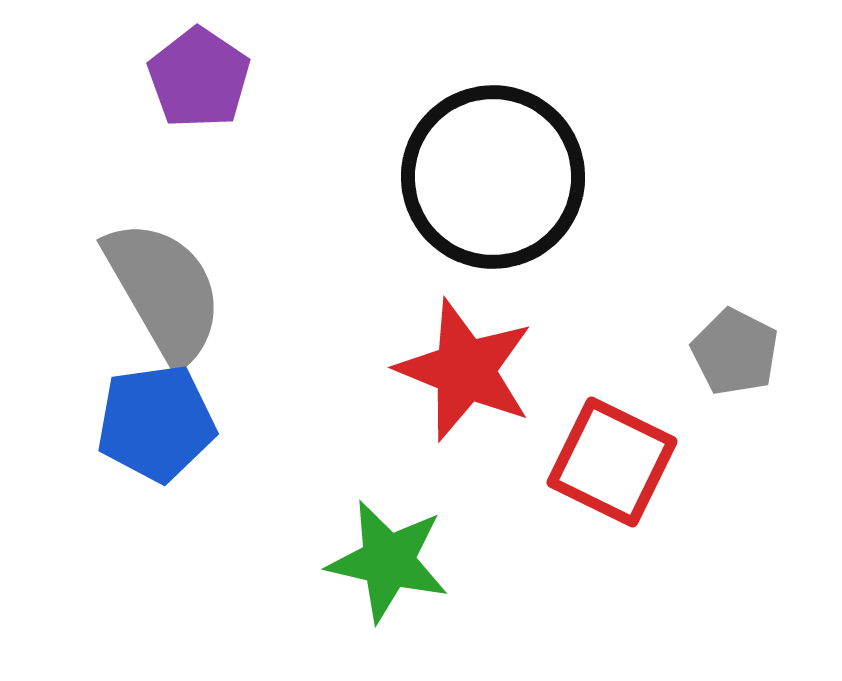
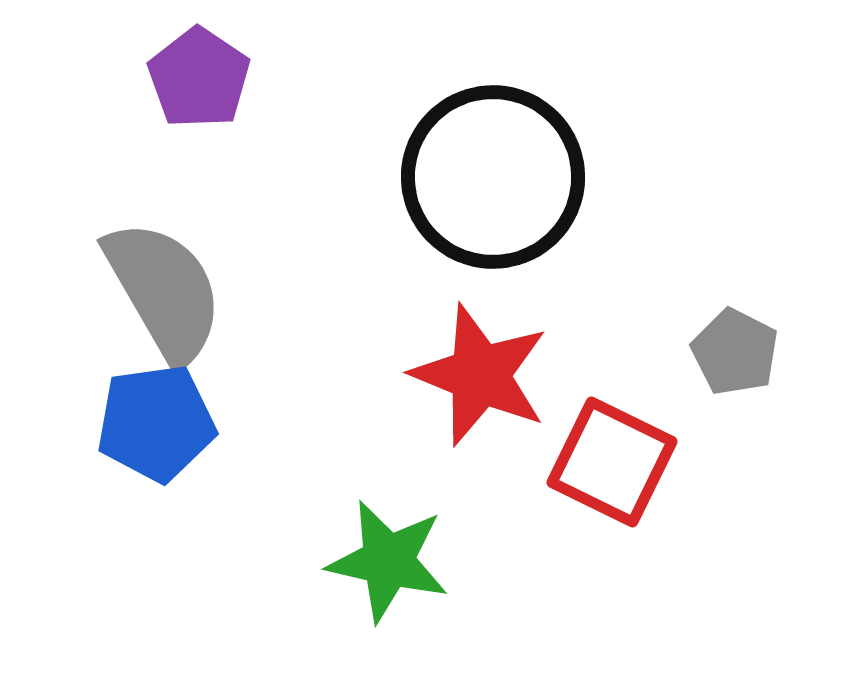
red star: moved 15 px right, 5 px down
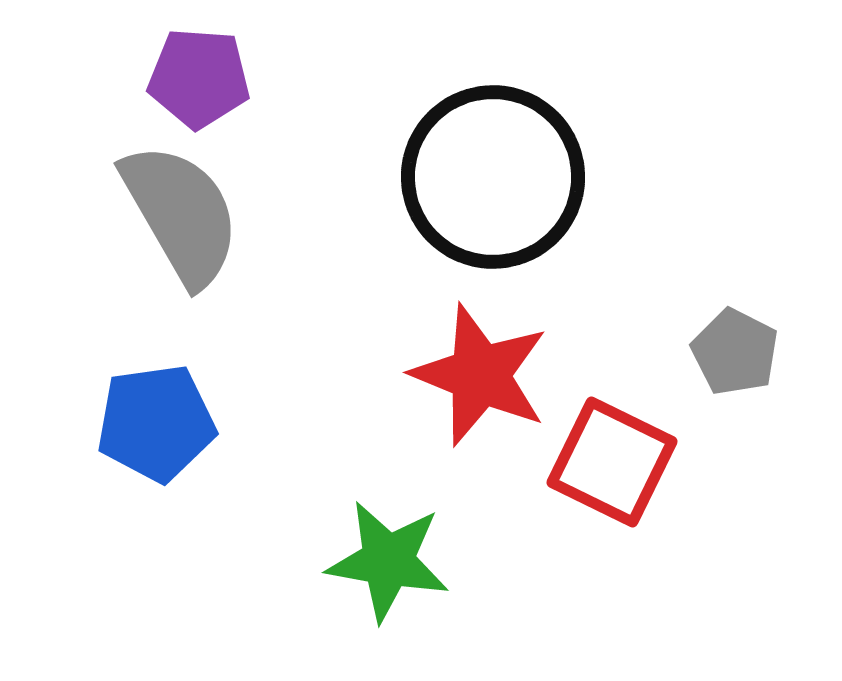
purple pentagon: rotated 30 degrees counterclockwise
gray semicircle: moved 17 px right, 77 px up
green star: rotated 3 degrees counterclockwise
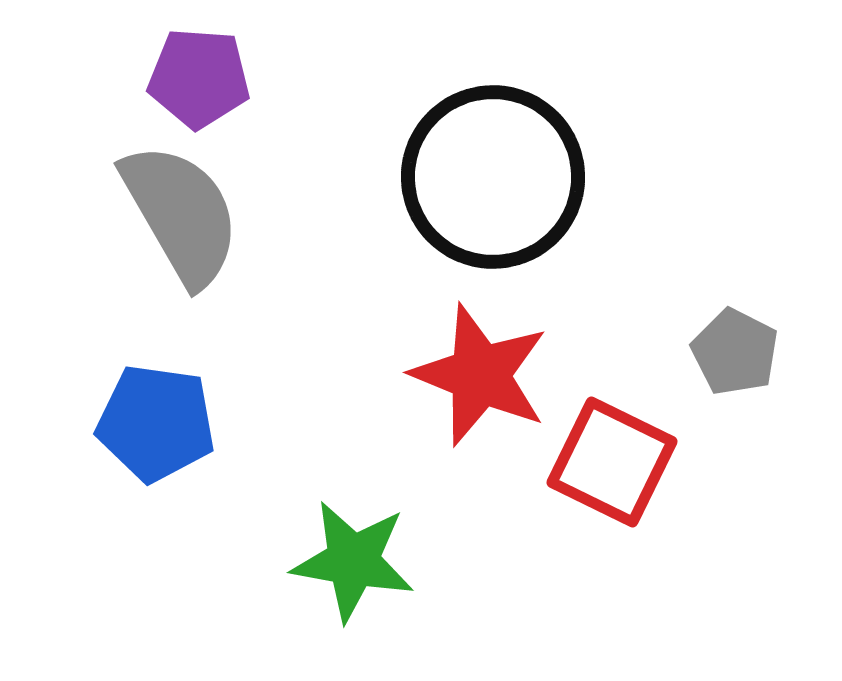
blue pentagon: rotated 16 degrees clockwise
green star: moved 35 px left
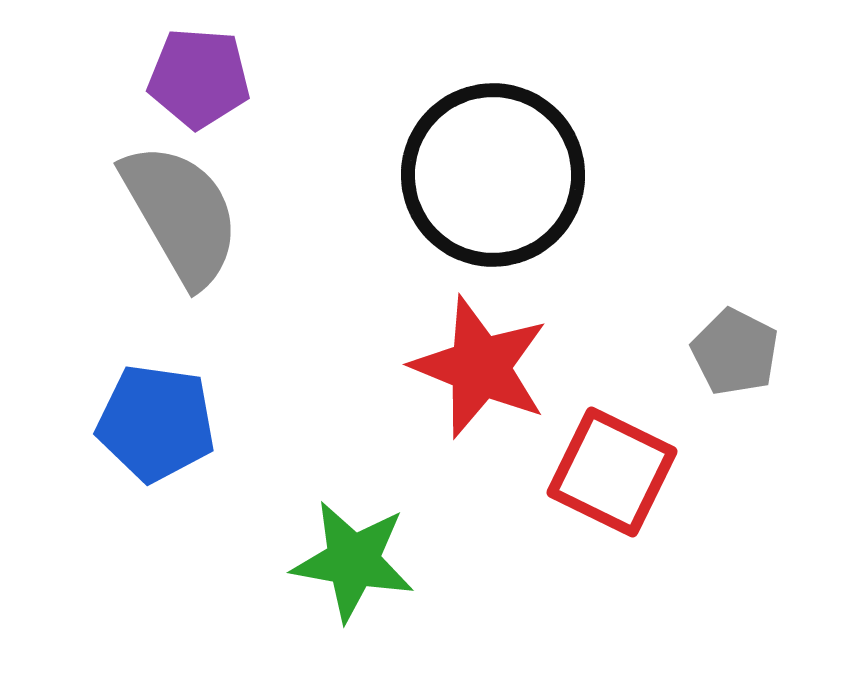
black circle: moved 2 px up
red star: moved 8 px up
red square: moved 10 px down
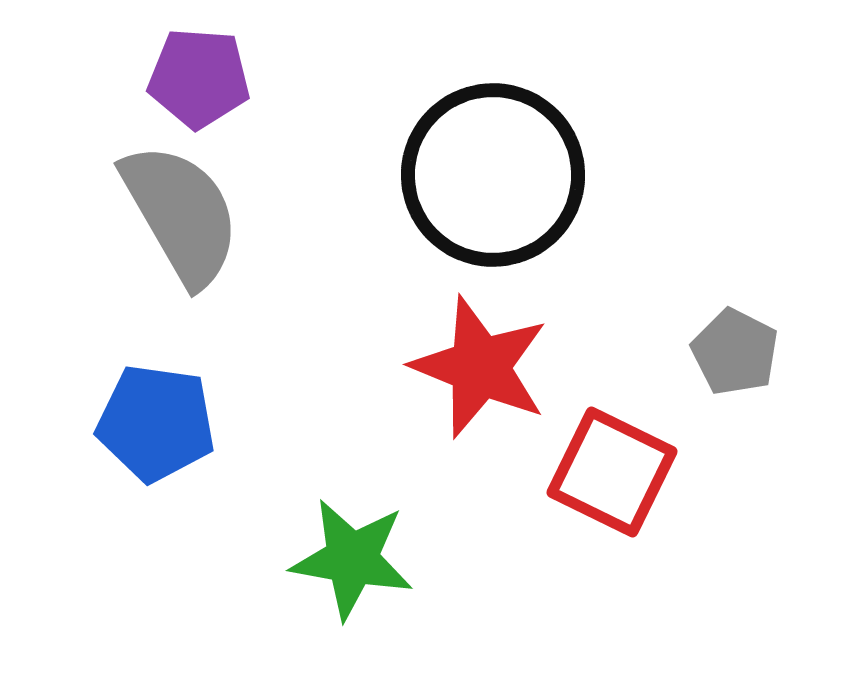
green star: moved 1 px left, 2 px up
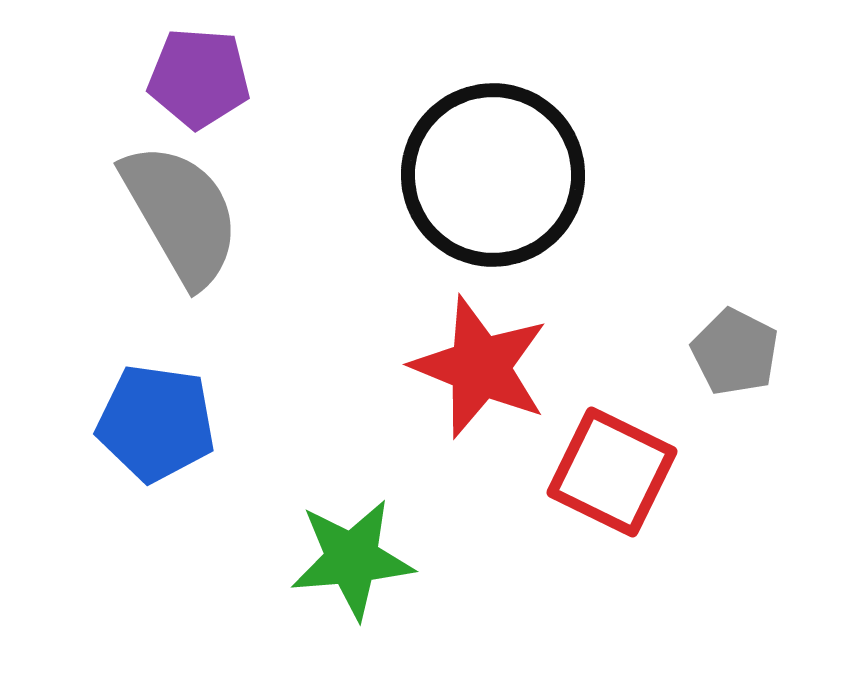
green star: rotated 15 degrees counterclockwise
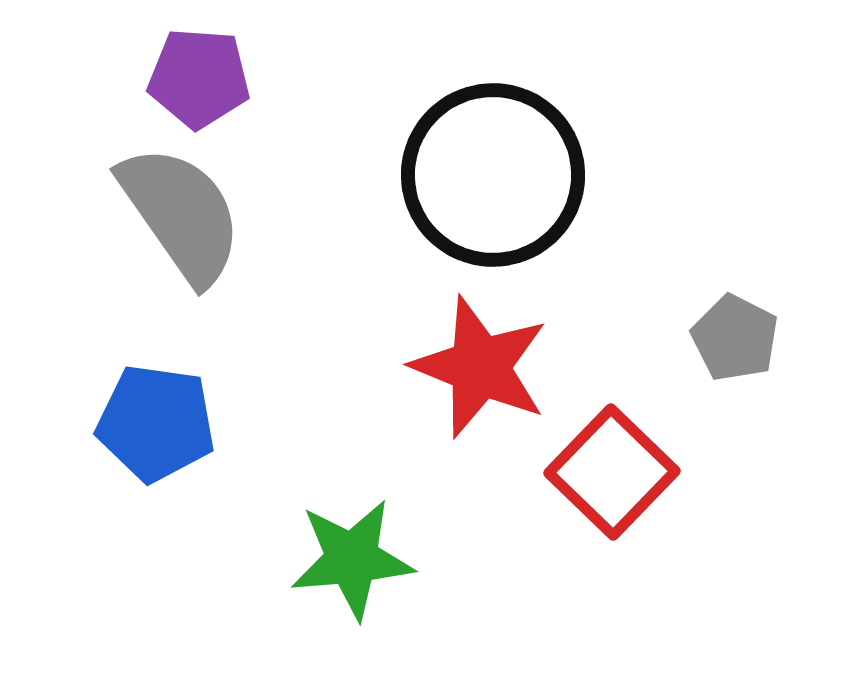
gray semicircle: rotated 5 degrees counterclockwise
gray pentagon: moved 14 px up
red square: rotated 18 degrees clockwise
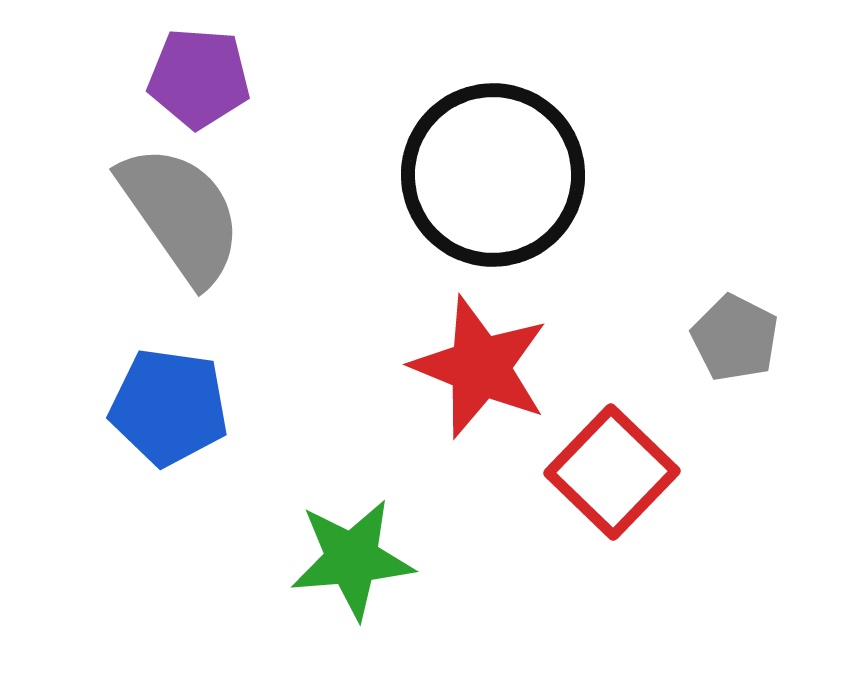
blue pentagon: moved 13 px right, 16 px up
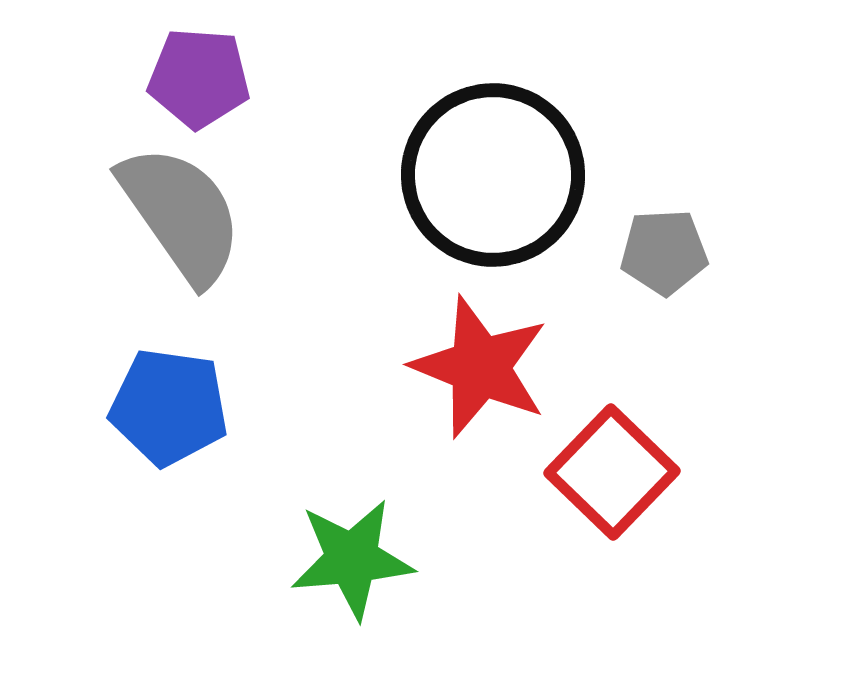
gray pentagon: moved 71 px left, 86 px up; rotated 30 degrees counterclockwise
